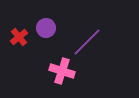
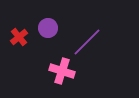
purple circle: moved 2 px right
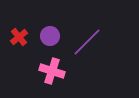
purple circle: moved 2 px right, 8 px down
pink cross: moved 10 px left
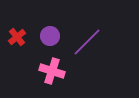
red cross: moved 2 px left
